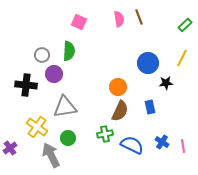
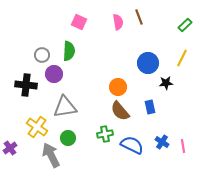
pink semicircle: moved 1 px left, 3 px down
brown semicircle: rotated 115 degrees clockwise
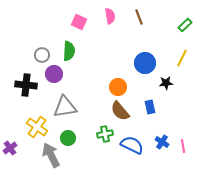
pink semicircle: moved 8 px left, 6 px up
blue circle: moved 3 px left
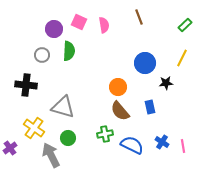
pink semicircle: moved 6 px left, 9 px down
purple circle: moved 45 px up
gray triangle: moved 2 px left; rotated 25 degrees clockwise
yellow cross: moved 3 px left, 1 px down
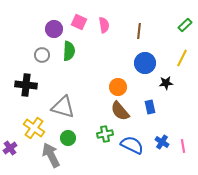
brown line: moved 14 px down; rotated 28 degrees clockwise
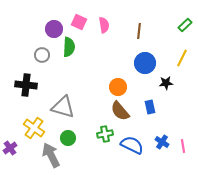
green semicircle: moved 4 px up
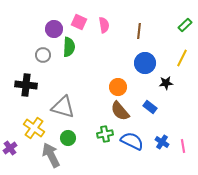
gray circle: moved 1 px right
blue rectangle: rotated 40 degrees counterclockwise
blue semicircle: moved 4 px up
